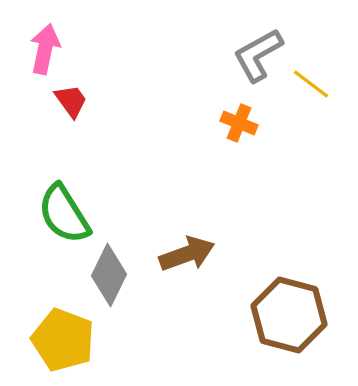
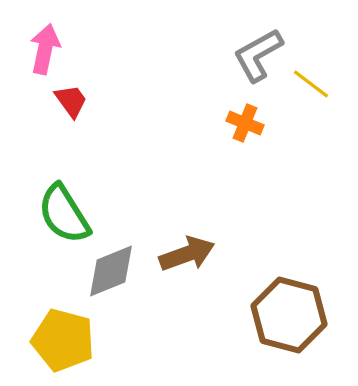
orange cross: moved 6 px right
gray diamond: moved 2 px right, 4 px up; rotated 42 degrees clockwise
yellow pentagon: rotated 6 degrees counterclockwise
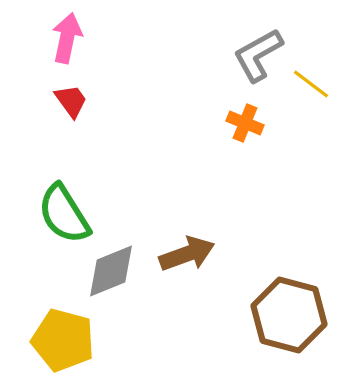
pink arrow: moved 22 px right, 11 px up
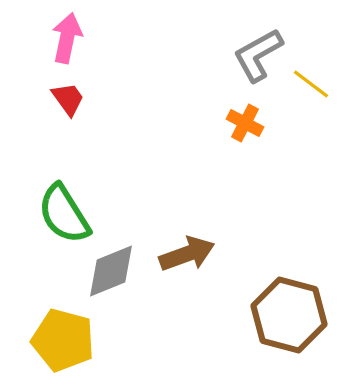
red trapezoid: moved 3 px left, 2 px up
orange cross: rotated 6 degrees clockwise
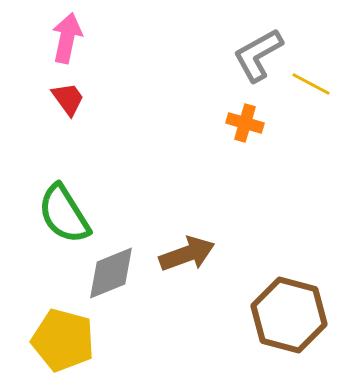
yellow line: rotated 9 degrees counterclockwise
orange cross: rotated 12 degrees counterclockwise
gray diamond: moved 2 px down
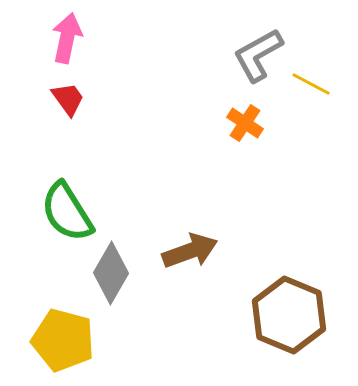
orange cross: rotated 18 degrees clockwise
green semicircle: moved 3 px right, 2 px up
brown arrow: moved 3 px right, 3 px up
gray diamond: rotated 38 degrees counterclockwise
brown hexagon: rotated 8 degrees clockwise
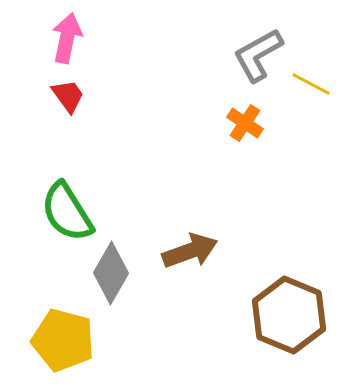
red trapezoid: moved 3 px up
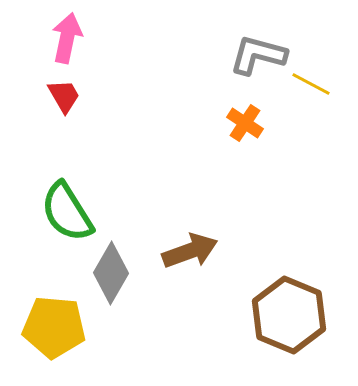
gray L-shape: rotated 44 degrees clockwise
red trapezoid: moved 4 px left; rotated 6 degrees clockwise
yellow pentagon: moved 9 px left, 13 px up; rotated 10 degrees counterclockwise
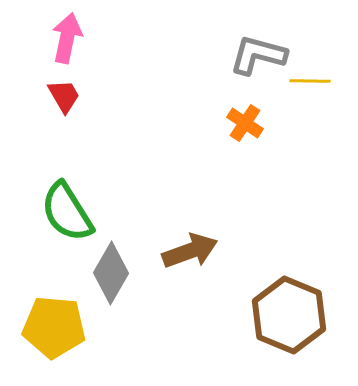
yellow line: moved 1 px left, 3 px up; rotated 27 degrees counterclockwise
